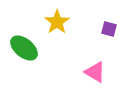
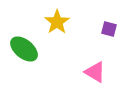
green ellipse: moved 1 px down
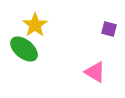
yellow star: moved 22 px left, 3 px down
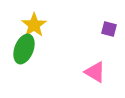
yellow star: moved 1 px left
green ellipse: rotated 72 degrees clockwise
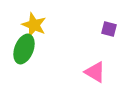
yellow star: rotated 15 degrees counterclockwise
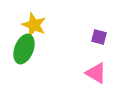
purple square: moved 10 px left, 8 px down
pink triangle: moved 1 px right, 1 px down
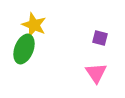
purple square: moved 1 px right, 1 px down
pink triangle: rotated 25 degrees clockwise
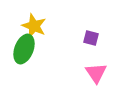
yellow star: moved 1 px down
purple square: moved 9 px left
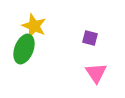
purple square: moved 1 px left
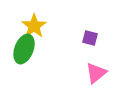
yellow star: rotated 15 degrees clockwise
pink triangle: rotated 25 degrees clockwise
